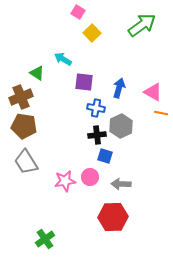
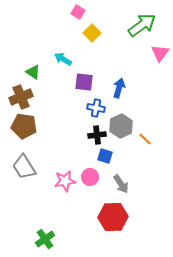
green triangle: moved 4 px left, 1 px up
pink triangle: moved 7 px right, 39 px up; rotated 36 degrees clockwise
orange line: moved 16 px left, 26 px down; rotated 32 degrees clockwise
gray trapezoid: moved 2 px left, 5 px down
gray arrow: rotated 126 degrees counterclockwise
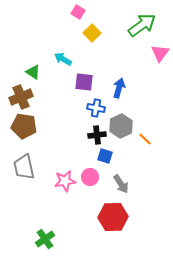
gray trapezoid: rotated 20 degrees clockwise
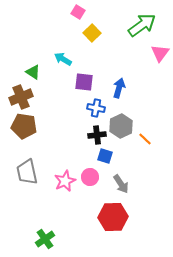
gray trapezoid: moved 3 px right, 5 px down
pink star: rotated 15 degrees counterclockwise
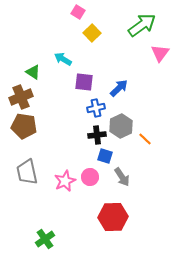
blue arrow: rotated 30 degrees clockwise
blue cross: rotated 24 degrees counterclockwise
gray arrow: moved 1 px right, 7 px up
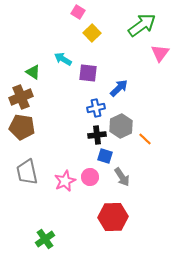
purple square: moved 4 px right, 9 px up
brown pentagon: moved 2 px left, 1 px down
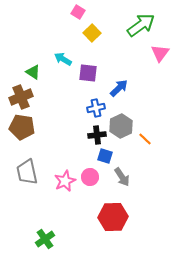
green arrow: moved 1 px left
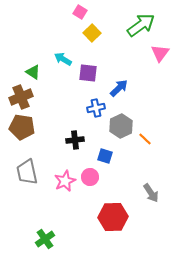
pink square: moved 2 px right
black cross: moved 22 px left, 5 px down
gray arrow: moved 29 px right, 16 px down
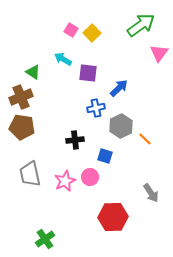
pink square: moved 9 px left, 18 px down
pink triangle: moved 1 px left
gray trapezoid: moved 3 px right, 2 px down
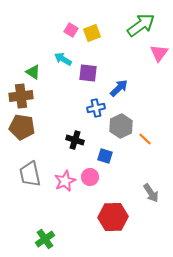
yellow square: rotated 24 degrees clockwise
brown cross: moved 1 px up; rotated 15 degrees clockwise
black cross: rotated 24 degrees clockwise
